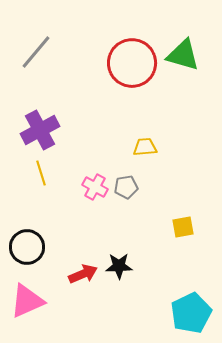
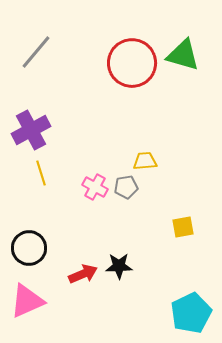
purple cross: moved 9 px left
yellow trapezoid: moved 14 px down
black circle: moved 2 px right, 1 px down
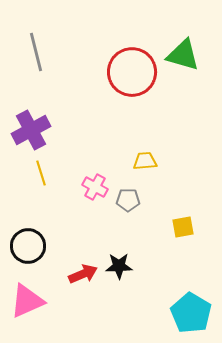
gray line: rotated 54 degrees counterclockwise
red circle: moved 9 px down
gray pentagon: moved 2 px right, 13 px down; rotated 10 degrees clockwise
black circle: moved 1 px left, 2 px up
cyan pentagon: rotated 15 degrees counterclockwise
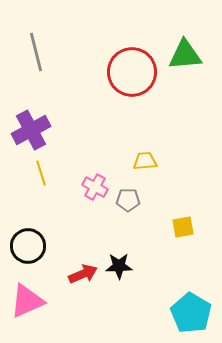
green triangle: moved 2 px right; rotated 21 degrees counterclockwise
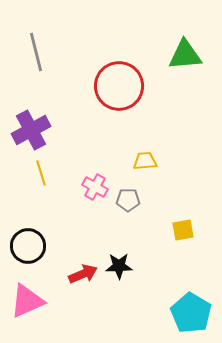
red circle: moved 13 px left, 14 px down
yellow square: moved 3 px down
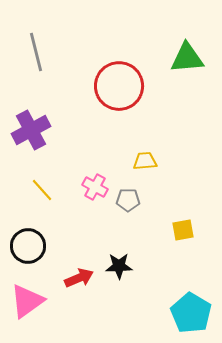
green triangle: moved 2 px right, 3 px down
yellow line: moved 1 px right, 17 px down; rotated 25 degrees counterclockwise
red arrow: moved 4 px left, 4 px down
pink triangle: rotated 12 degrees counterclockwise
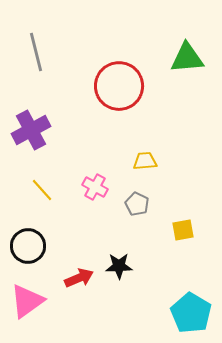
gray pentagon: moved 9 px right, 4 px down; rotated 25 degrees clockwise
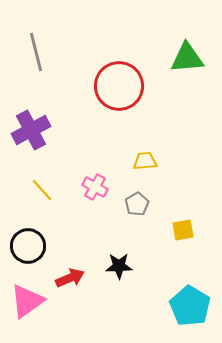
gray pentagon: rotated 15 degrees clockwise
red arrow: moved 9 px left
cyan pentagon: moved 1 px left, 7 px up
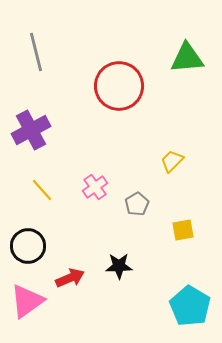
yellow trapezoid: moved 27 px right; rotated 40 degrees counterclockwise
pink cross: rotated 25 degrees clockwise
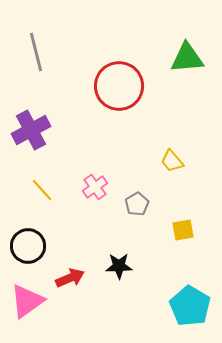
yellow trapezoid: rotated 85 degrees counterclockwise
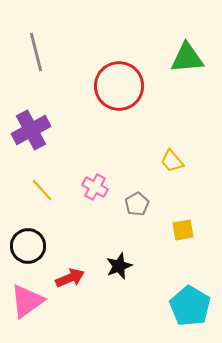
pink cross: rotated 25 degrees counterclockwise
black star: rotated 20 degrees counterclockwise
